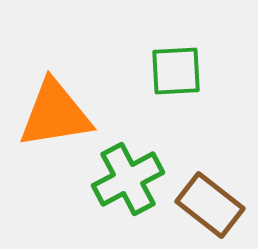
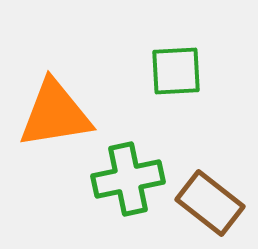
green cross: rotated 16 degrees clockwise
brown rectangle: moved 2 px up
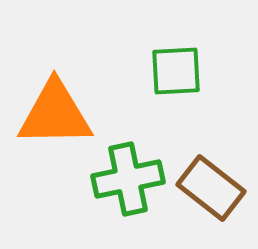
orange triangle: rotated 8 degrees clockwise
brown rectangle: moved 1 px right, 15 px up
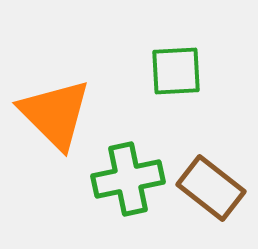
orange triangle: rotated 46 degrees clockwise
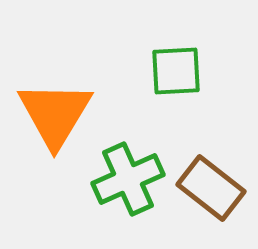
orange triangle: rotated 16 degrees clockwise
green cross: rotated 12 degrees counterclockwise
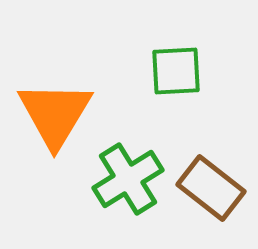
green cross: rotated 8 degrees counterclockwise
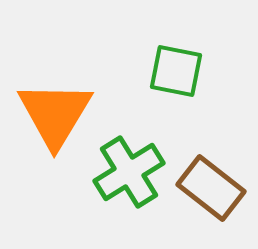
green square: rotated 14 degrees clockwise
green cross: moved 1 px right, 7 px up
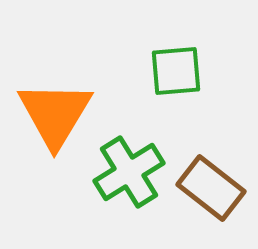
green square: rotated 16 degrees counterclockwise
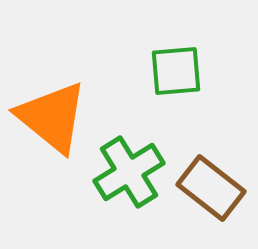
orange triangle: moved 3 px left, 3 px down; rotated 22 degrees counterclockwise
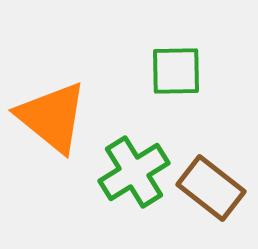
green square: rotated 4 degrees clockwise
green cross: moved 5 px right
